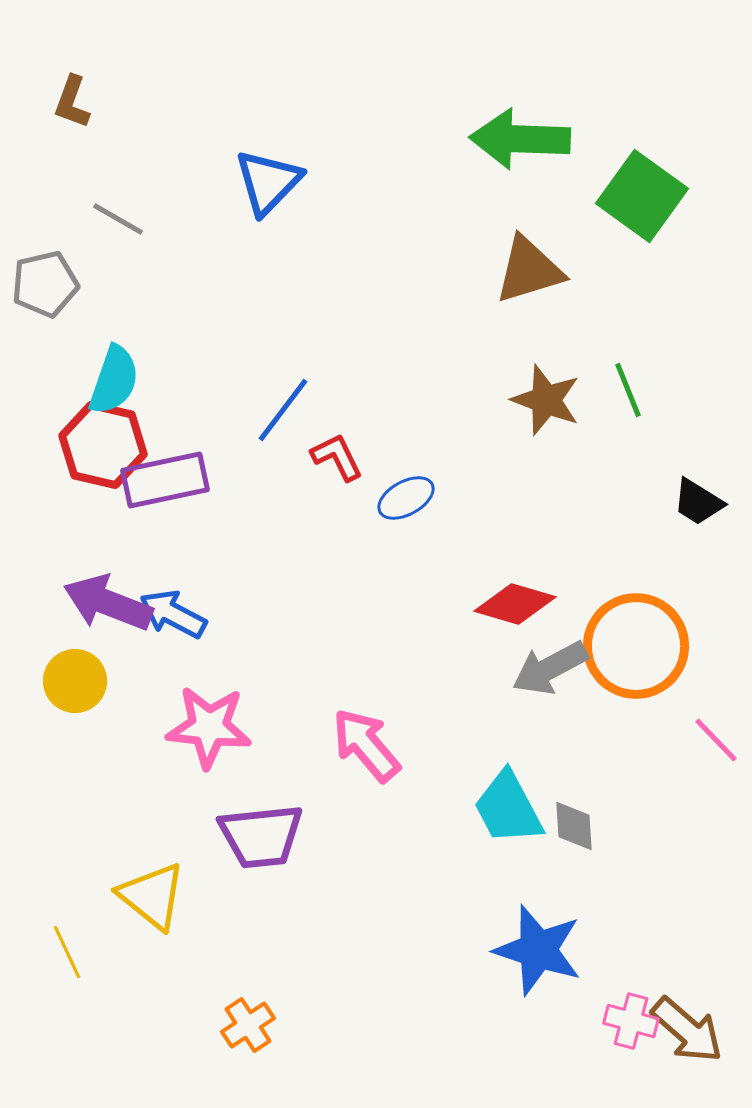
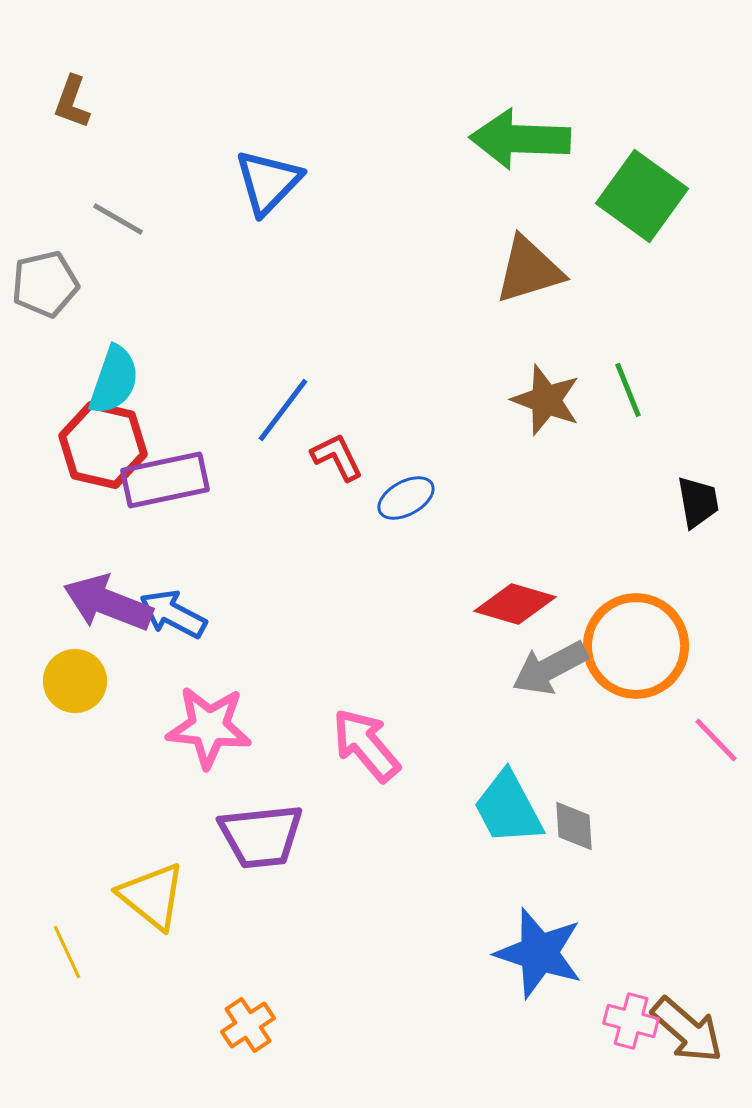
black trapezoid: rotated 132 degrees counterclockwise
blue star: moved 1 px right, 3 px down
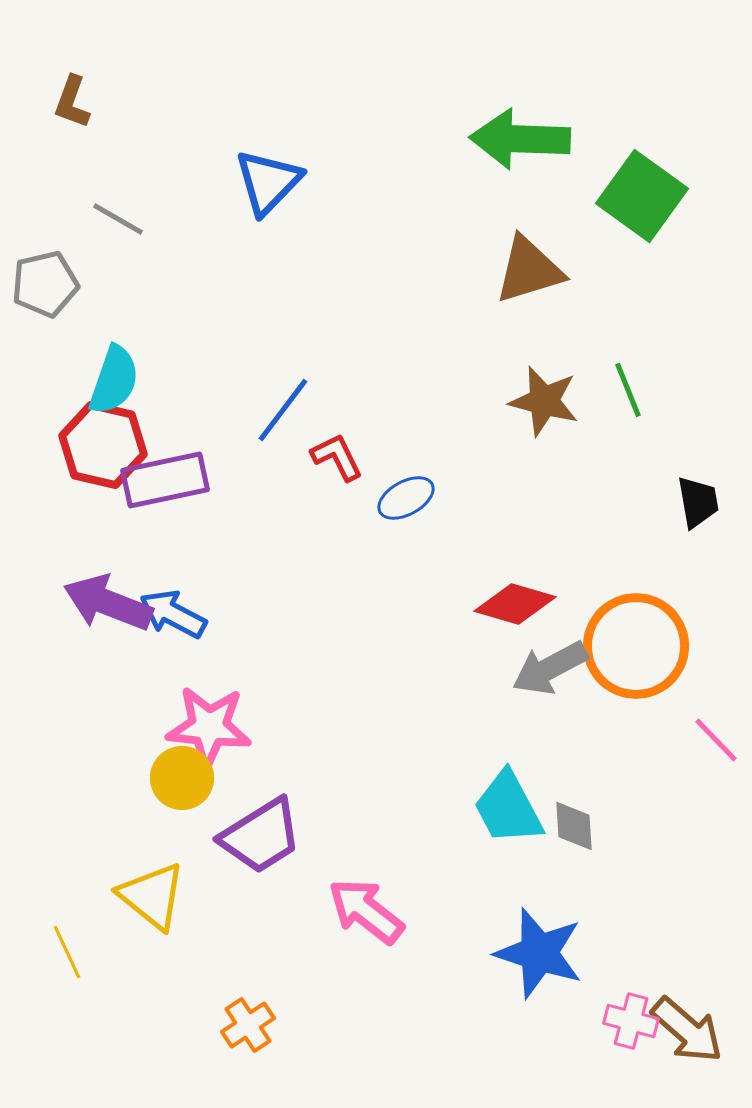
brown star: moved 2 px left, 1 px down; rotated 6 degrees counterclockwise
yellow circle: moved 107 px right, 97 px down
pink arrow: moved 166 px down; rotated 12 degrees counterclockwise
purple trapezoid: rotated 26 degrees counterclockwise
